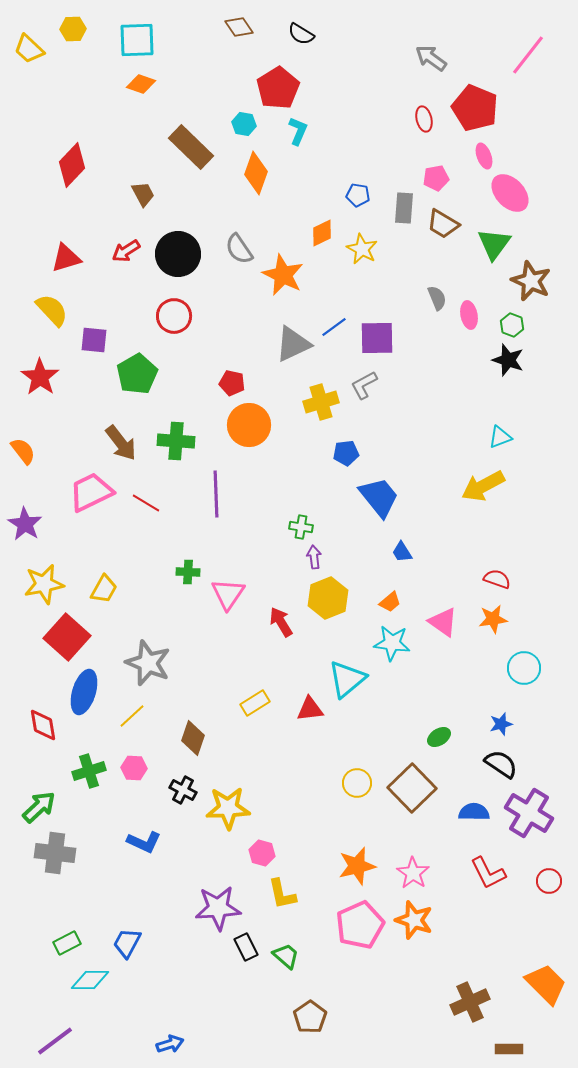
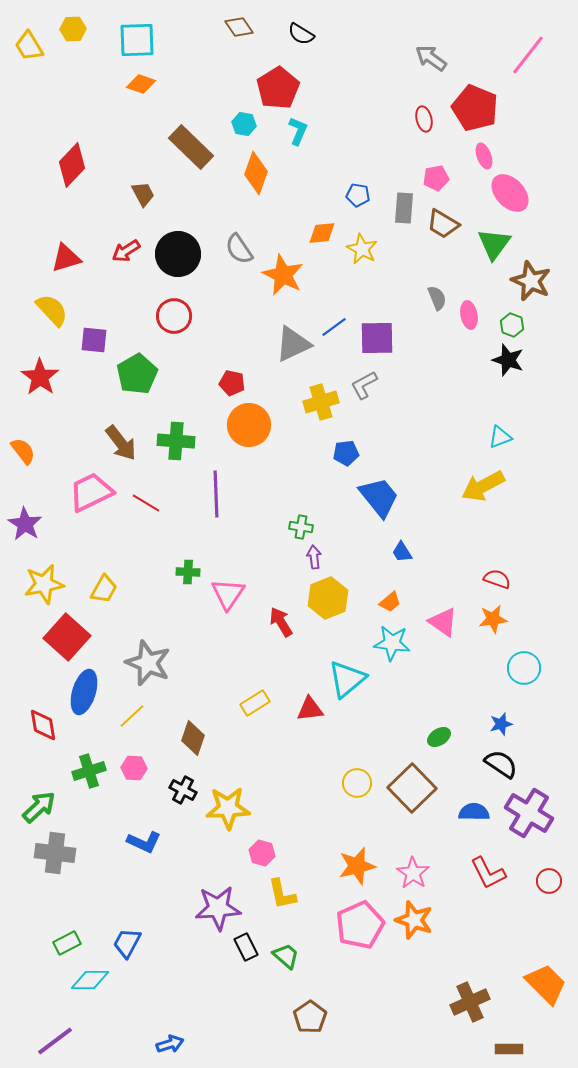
yellow trapezoid at (29, 49): moved 3 px up; rotated 16 degrees clockwise
orange diamond at (322, 233): rotated 20 degrees clockwise
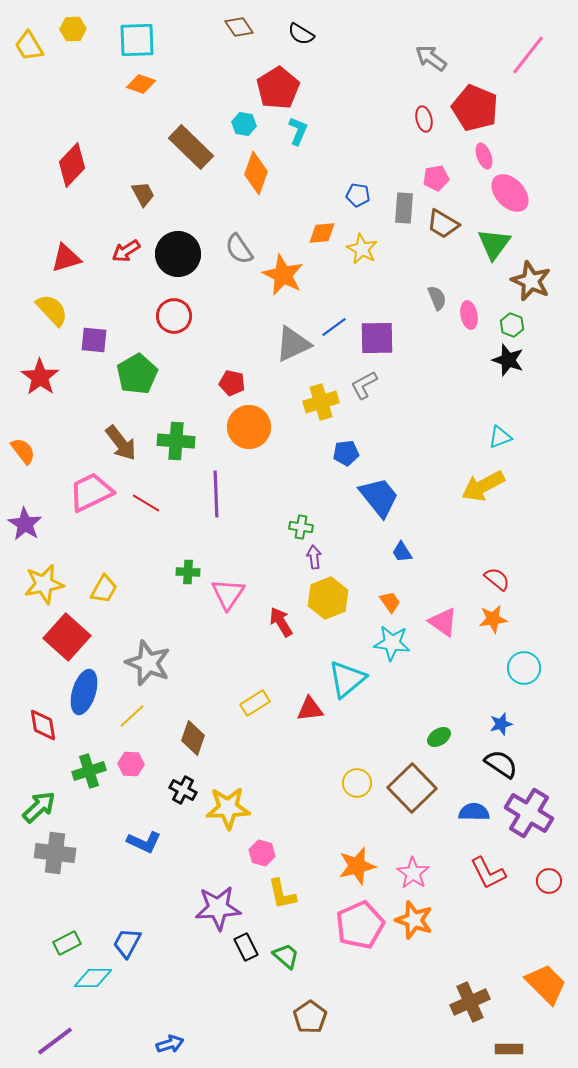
orange circle at (249, 425): moved 2 px down
red semicircle at (497, 579): rotated 20 degrees clockwise
orange trapezoid at (390, 602): rotated 85 degrees counterclockwise
pink hexagon at (134, 768): moved 3 px left, 4 px up
cyan diamond at (90, 980): moved 3 px right, 2 px up
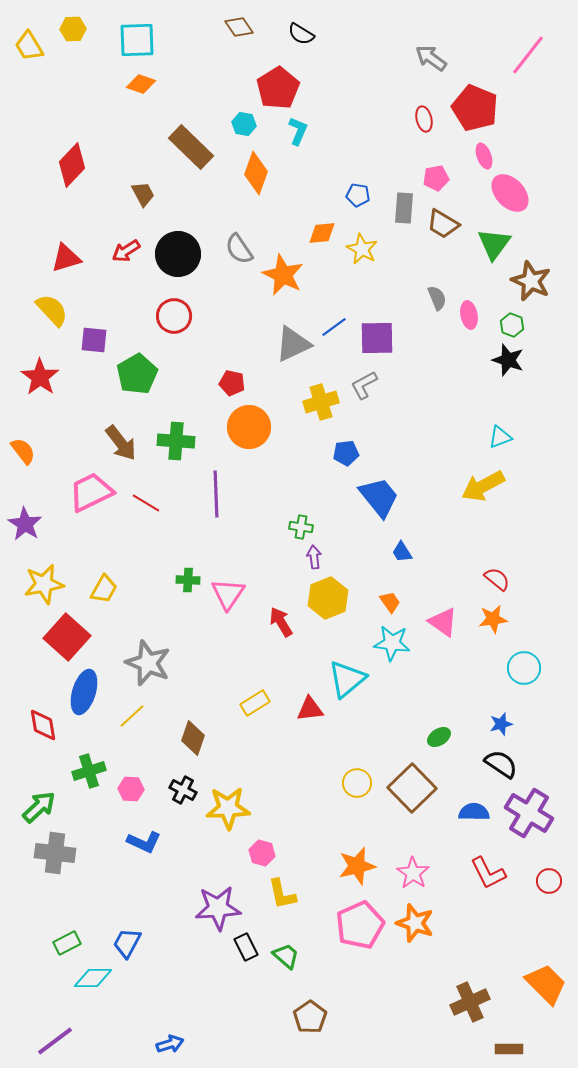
green cross at (188, 572): moved 8 px down
pink hexagon at (131, 764): moved 25 px down
orange star at (414, 920): moved 1 px right, 3 px down
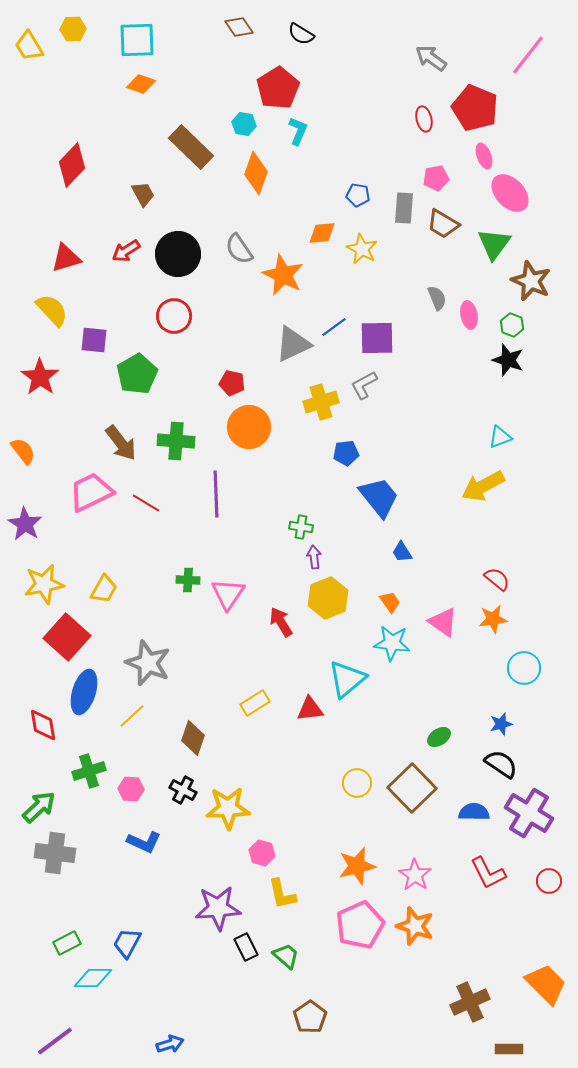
pink star at (413, 873): moved 2 px right, 2 px down
orange star at (415, 923): moved 3 px down
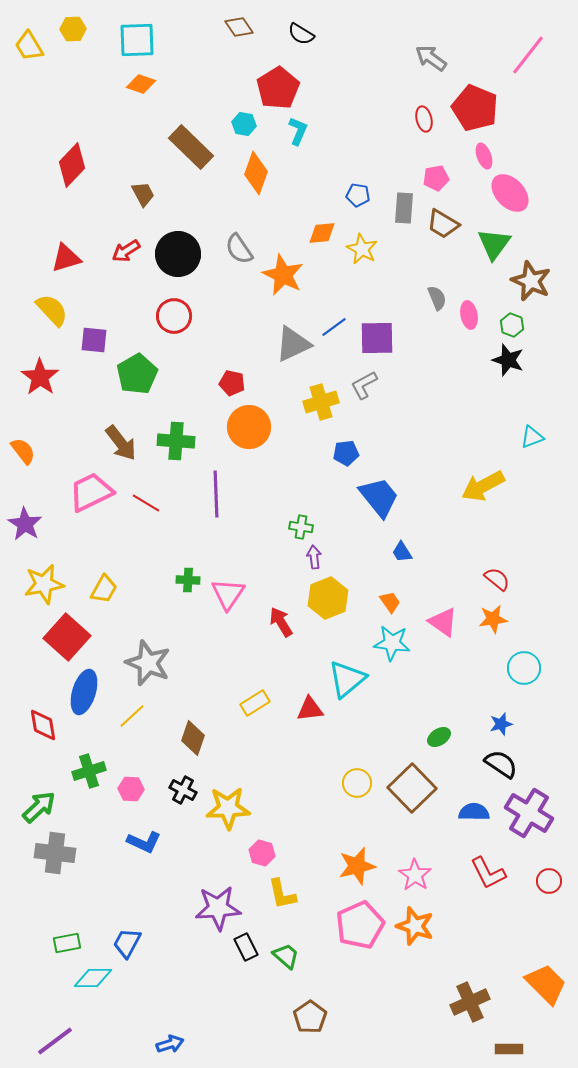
cyan triangle at (500, 437): moved 32 px right
green rectangle at (67, 943): rotated 16 degrees clockwise
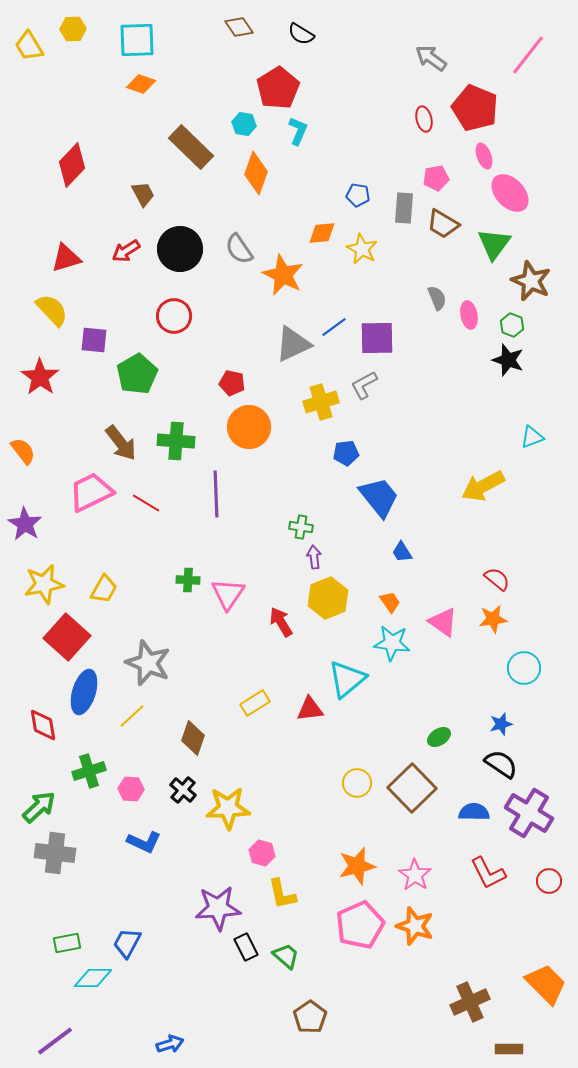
black circle at (178, 254): moved 2 px right, 5 px up
black cross at (183, 790): rotated 12 degrees clockwise
